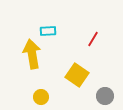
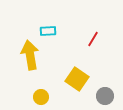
yellow arrow: moved 2 px left, 1 px down
yellow square: moved 4 px down
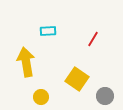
yellow arrow: moved 4 px left, 7 px down
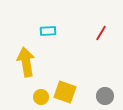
red line: moved 8 px right, 6 px up
yellow square: moved 12 px left, 13 px down; rotated 15 degrees counterclockwise
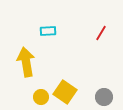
yellow square: rotated 15 degrees clockwise
gray circle: moved 1 px left, 1 px down
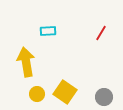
yellow circle: moved 4 px left, 3 px up
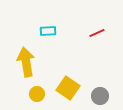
red line: moved 4 px left; rotated 35 degrees clockwise
yellow square: moved 3 px right, 4 px up
gray circle: moved 4 px left, 1 px up
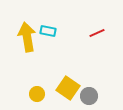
cyan rectangle: rotated 14 degrees clockwise
yellow arrow: moved 1 px right, 25 px up
gray circle: moved 11 px left
